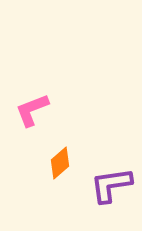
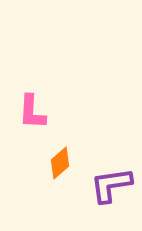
pink L-shape: moved 2 px down; rotated 66 degrees counterclockwise
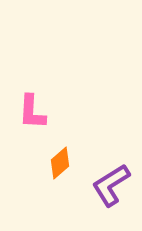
purple L-shape: rotated 24 degrees counterclockwise
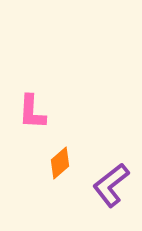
purple L-shape: rotated 6 degrees counterclockwise
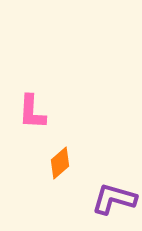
purple L-shape: moved 3 px right, 14 px down; rotated 54 degrees clockwise
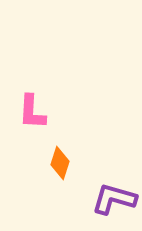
orange diamond: rotated 32 degrees counterclockwise
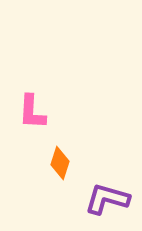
purple L-shape: moved 7 px left
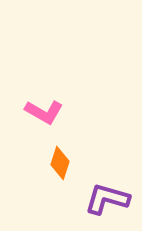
pink L-shape: moved 12 px right; rotated 63 degrees counterclockwise
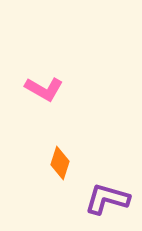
pink L-shape: moved 23 px up
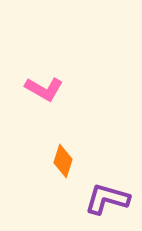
orange diamond: moved 3 px right, 2 px up
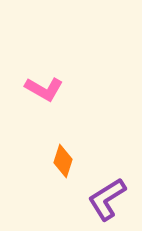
purple L-shape: rotated 48 degrees counterclockwise
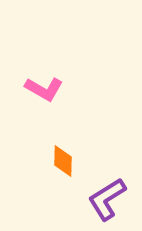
orange diamond: rotated 16 degrees counterclockwise
